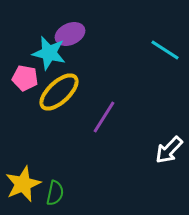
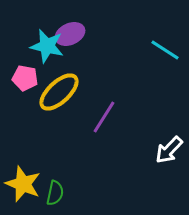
cyan star: moved 2 px left, 7 px up
yellow star: rotated 27 degrees counterclockwise
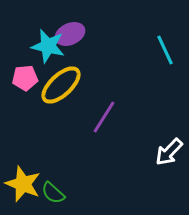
cyan star: moved 1 px right
cyan line: rotated 32 degrees clockwise
pink pentagon: rotated 15 degrees counterclockwise
yellow ellipse: moved 2 px right, 7 px up
white arrow: moved 2 px down
green semicircle: moved 2 px left; rotated 120 degrees clockwise
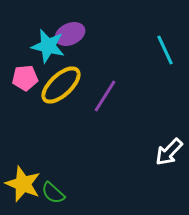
purple line: moved 1 px right, 21 px up
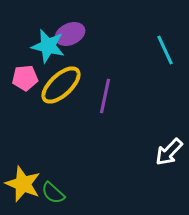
purple line: rotated 20 degrees counterclockwise
